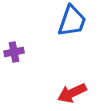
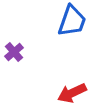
purple cross: rotated 30 degrees counterclockwise
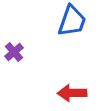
red arrow: rotated 24 degrees clockwise
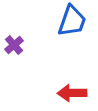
purple cross: moved 7 px up
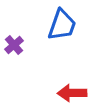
blue trapezoid: moved 10 px left, 4 px down
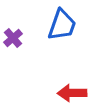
purple cross: moved 1 px left, 7 px up
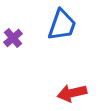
red arrow: rotated 12 degrees counterclockwise
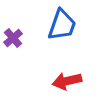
red arrow: moved 5 px left, 12 px up
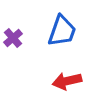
blue trapezoid: moved 6 px down
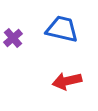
blue trapezoid: moved 2 px up; rotated 96 degrees counterclockwise
